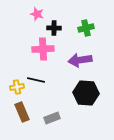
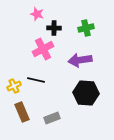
pink cross: rotated 25 degrees counterclockwise
yellow cross: moved 3 px left, 1 px up; rotated 16 degrees counterclockwise
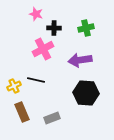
pink star: moved 1 px left
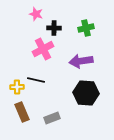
purple arrow: moved 1 px right, 1 px down
yellow cross: moved 3 px right, 1 px down; rotated 24 degrees clockwise
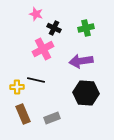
black cross: rotated 24 degrees clockwise
brown rectangle: moved 1 px right, 2 px down
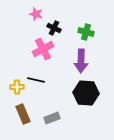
green cross: moved 4 px down; rotated 28 degrees clockwise
purple arrow: rotated 80 degrees counterclockwise
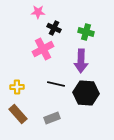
pink star: moved 2 px right, 2 px up; rotated 16 degrees counterclockwise
black line: moved 20 px right, 4 px down
brown rectangle: moved 5 px left; rotated 18 degrees counterclockwise
